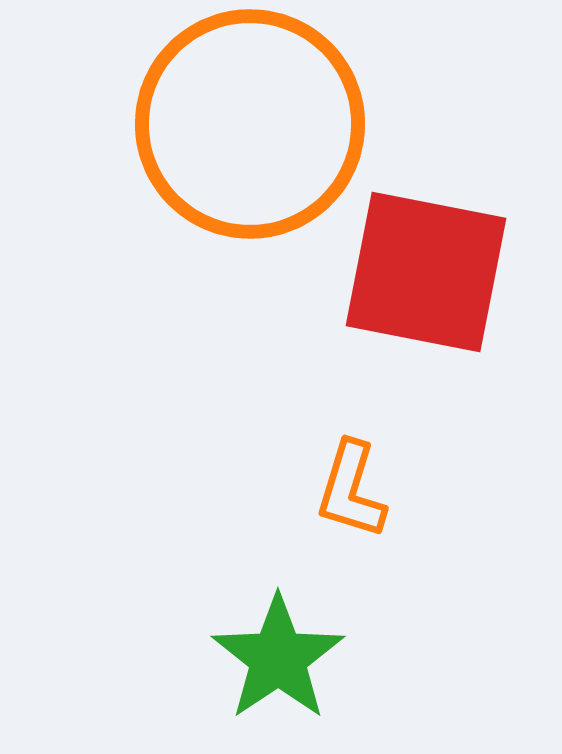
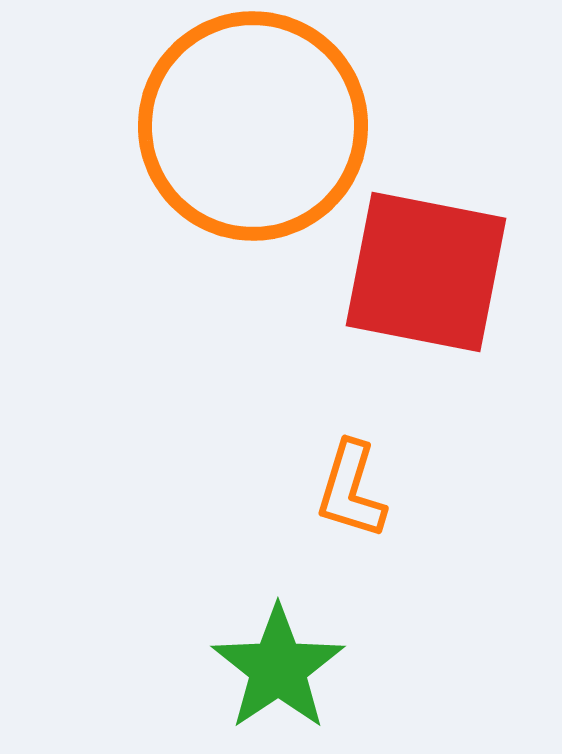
orange circle: moved 3 px right, 2 px down
green star: moved 10 px down
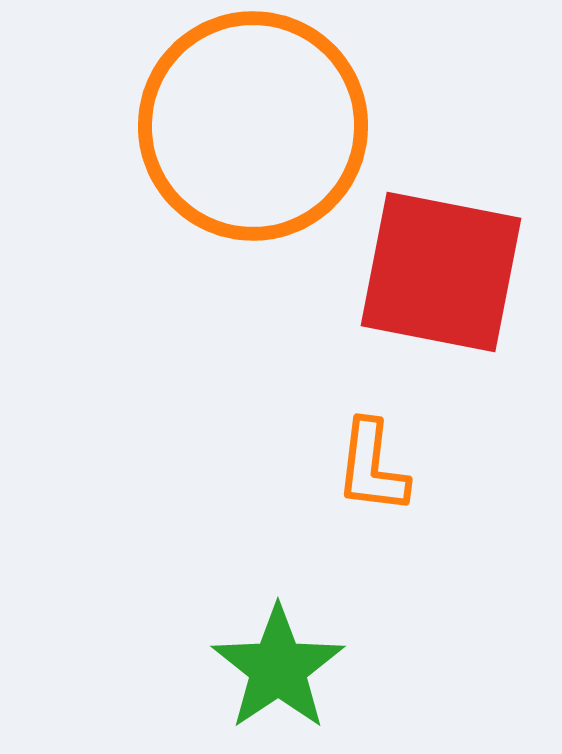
red square: moved 15 px right
orange L-shape: moved 21 px right, 23 px up; rotated 10 degrees counterclockwise
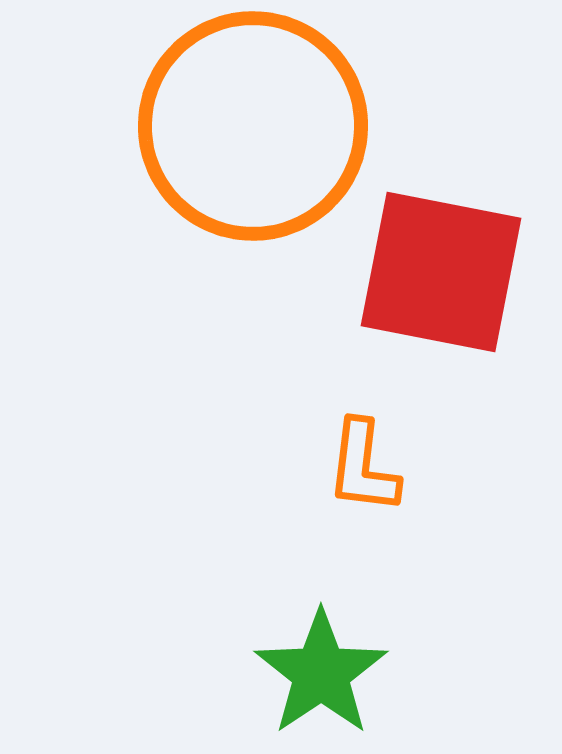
orange L-shape: moved 9 px left
green star: moved 43 px right, 5 px down
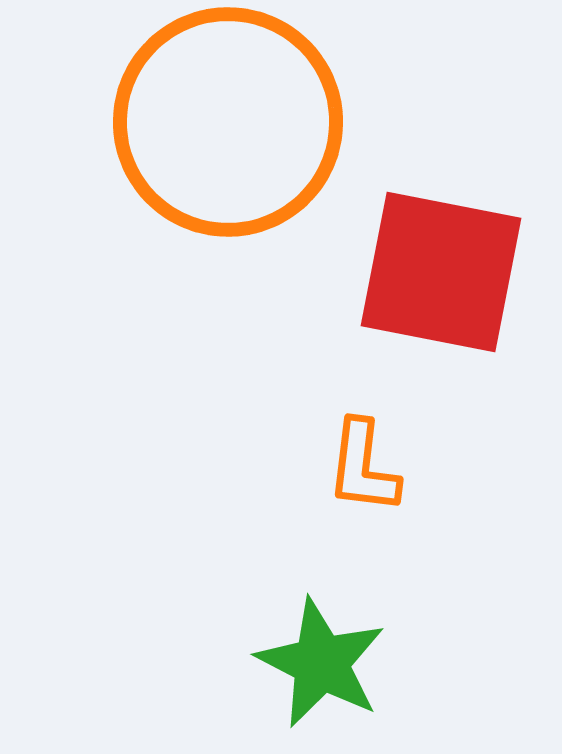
orange circle: moved 25 px left, 4 px up
green star: moved 10 px up; rotated 11 degrees counterclockwise
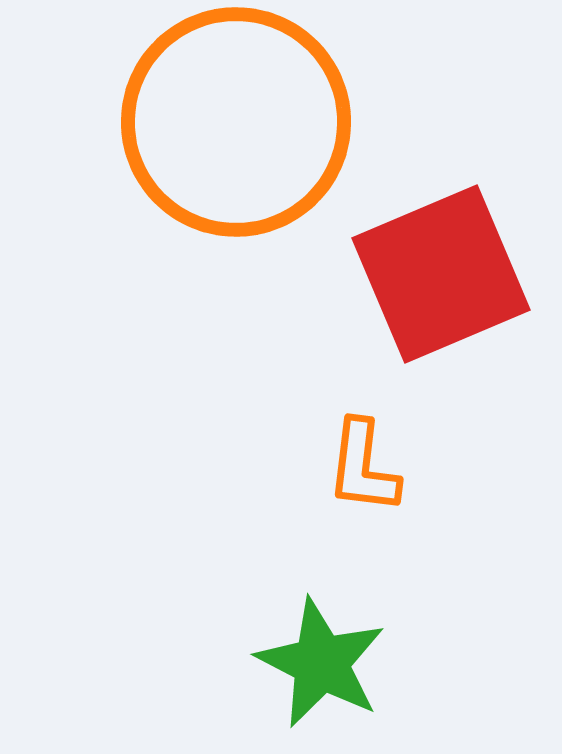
orange circle: moved 8 px right
red square: moved 2 px down; rotated 34 degrees counterclockwise
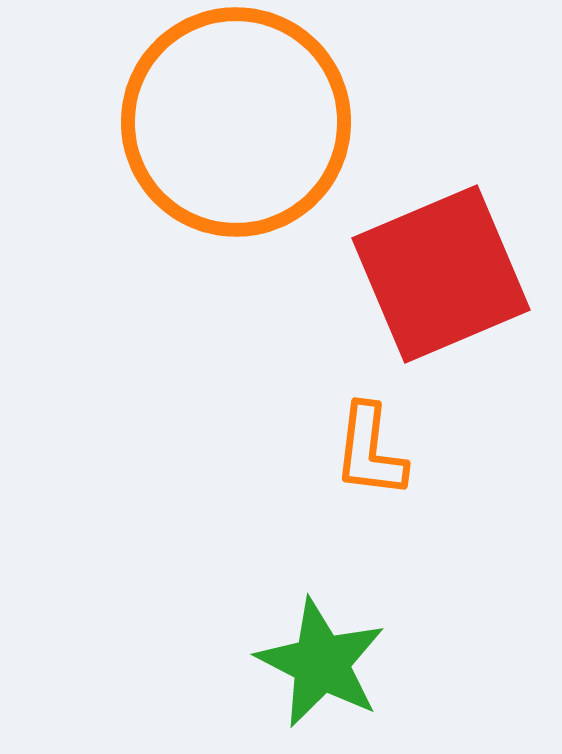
orange L-shape: moved 7 px right, 16 px up
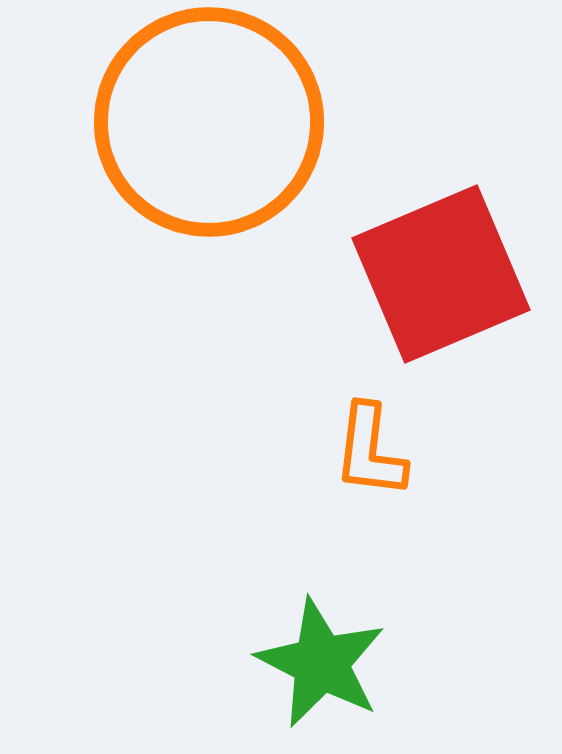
orange circle: moved 27 px left
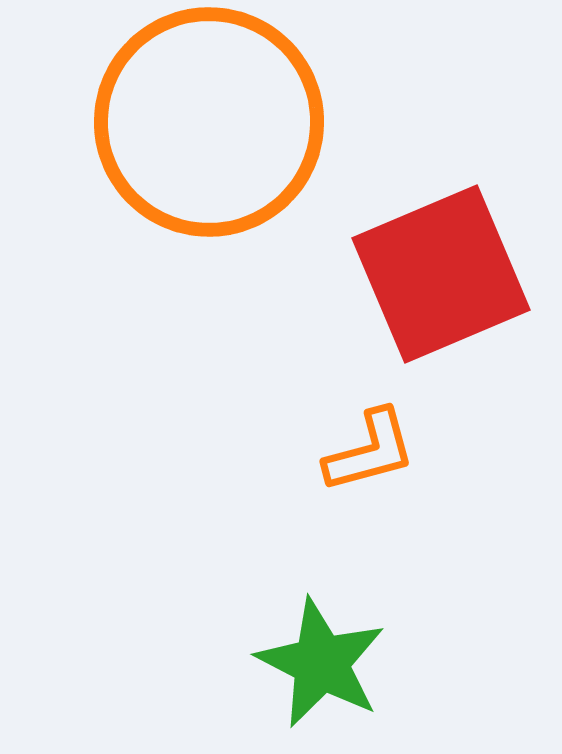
orange L-shape: rotated 112 degrees counterclockwise
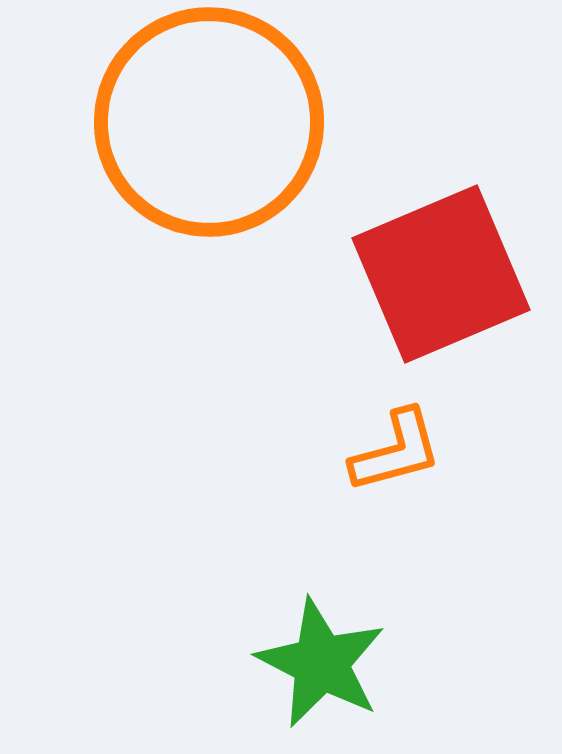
orange L-shape: moved 26 px right
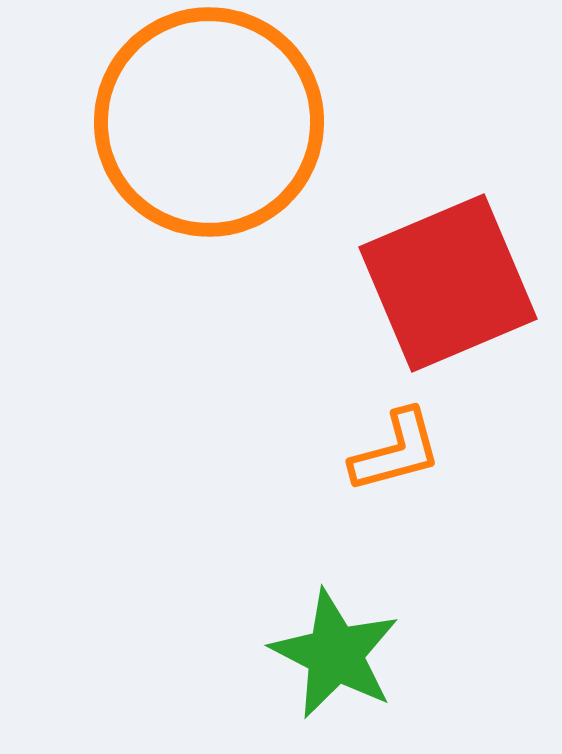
red square: moved 7 px right, 9 px down
green star: moved 14 px right, 9 px up
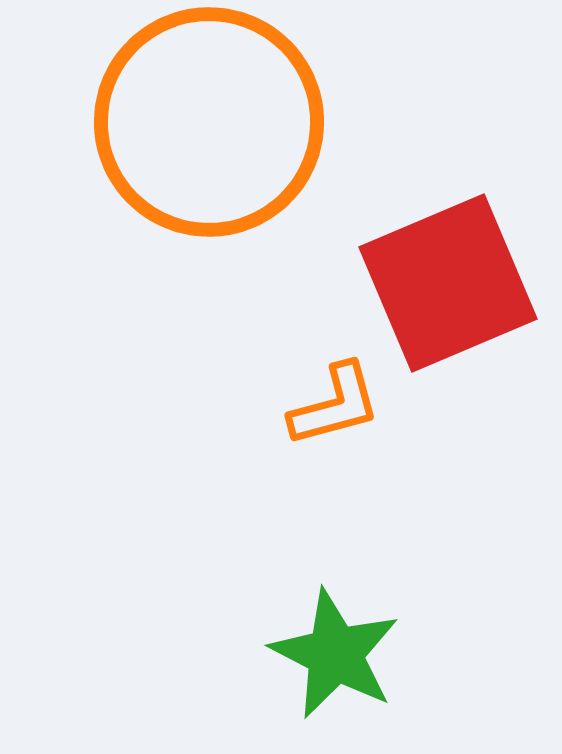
orange L-shape: moved 61 px left, 46 px up
